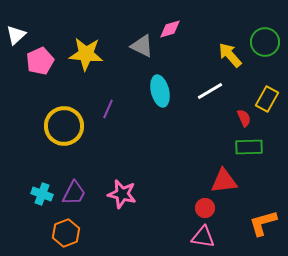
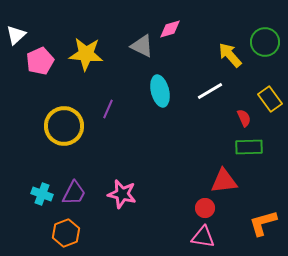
yellow rectangle: moved 3 px right; rotated 65 degrees counterclockwise
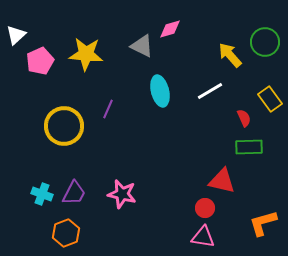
red triangle: moved 2 px left; rotated 20 degrees clockwise
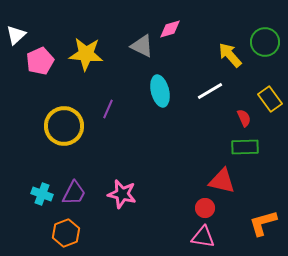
green rectangle: moved 4 px left
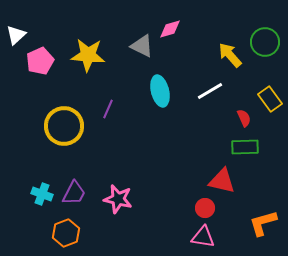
yellow star: moved 2 px right, 1 px down
pink star: moved 4 px left, 5 px down
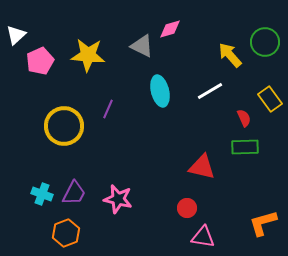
red triangle: moved 20 px left, 14 px up
red circle: moved 18 px left
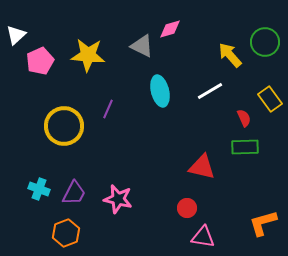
cyan cross: moved 3 px left, 5 px up
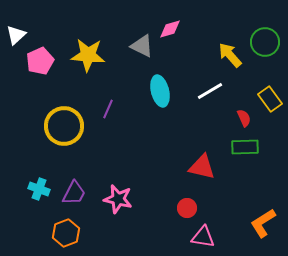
orange L-shape: rotated 16 degrees counterclockwise
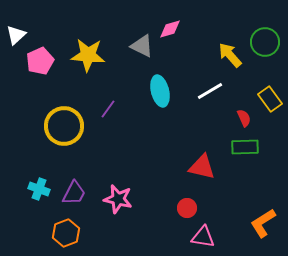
purple line: rotated 12 degrees clockwise
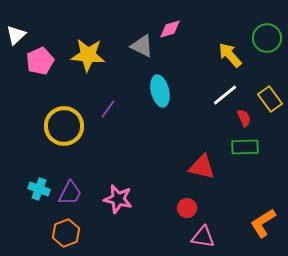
green circle: moved 2 px right, 4 px up
white line: moved 15 px right, 4 px down; rotated 8 degrees counterclockwise
purple trapezoid: moved 4 px left
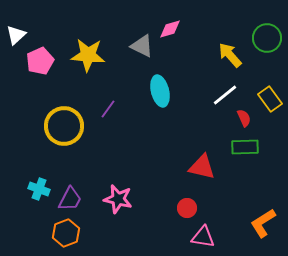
purple trapezoid: moved 6 px down
